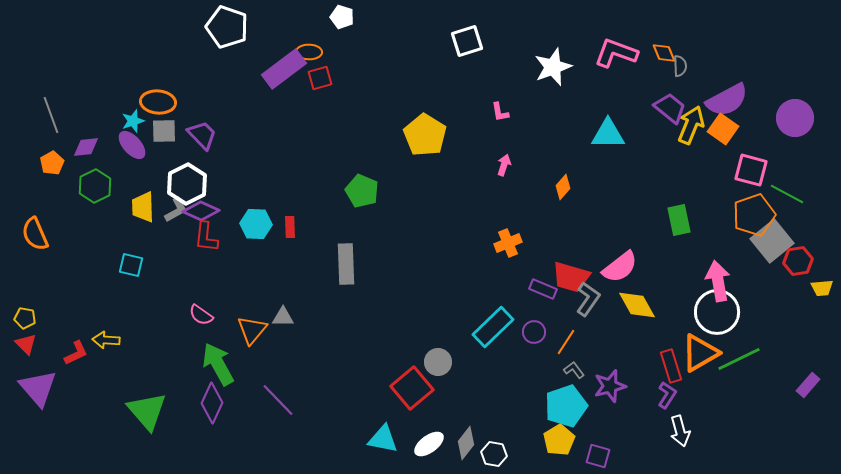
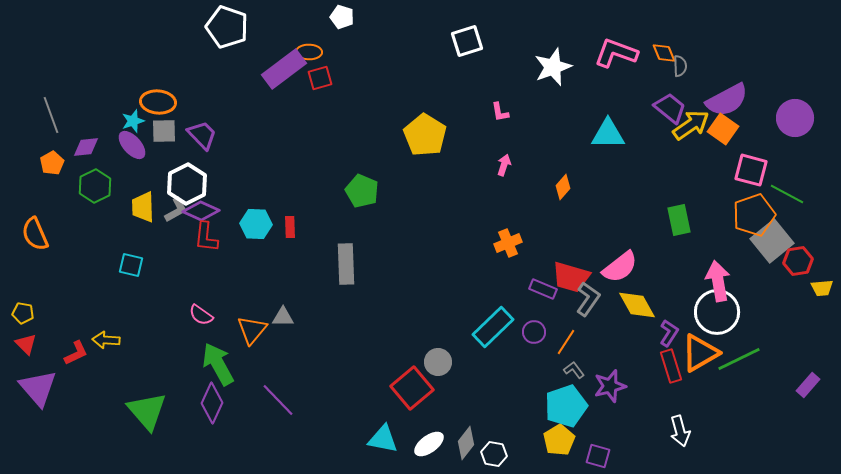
yellow arrow at (691, 125): rotated 33 degrees clockwise
yellow pentagon at (25, 318): moved 2 px left, 5 px up
purple L-shape at (667, 395): moved 2 px right, 62 px up
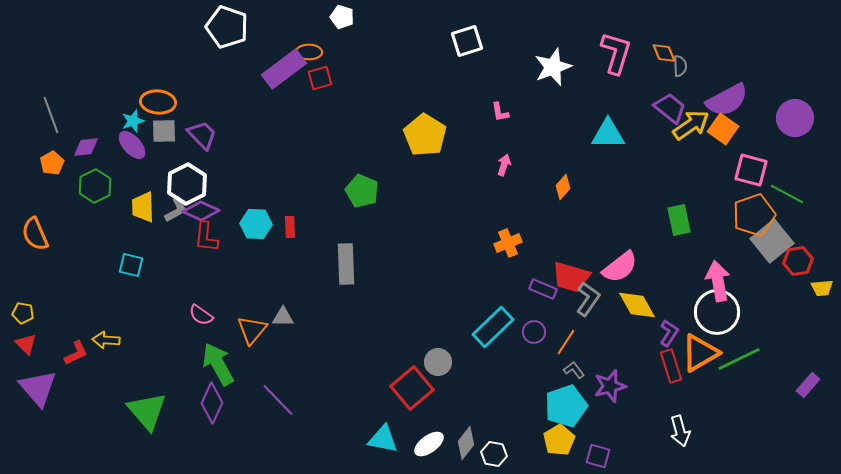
pink L-shape at (616, 53): rotated 87 degrees clockwise
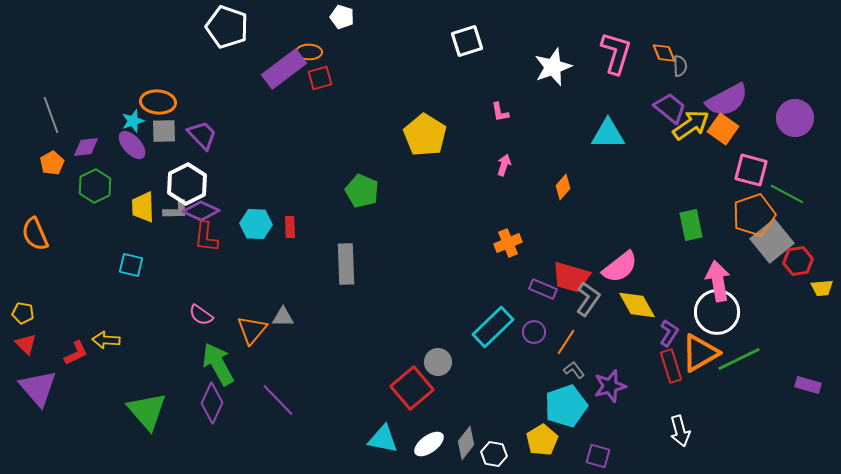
gray L-shape at (176, 210): rotated 28 degrees clockwise
green rectangle at (679, 220): moved 12 px right, 5 px down
purple rectangle at (808, 385): rotated 65 degrees clockwise
yellow pentagon at (559, 440): moved 17 px left
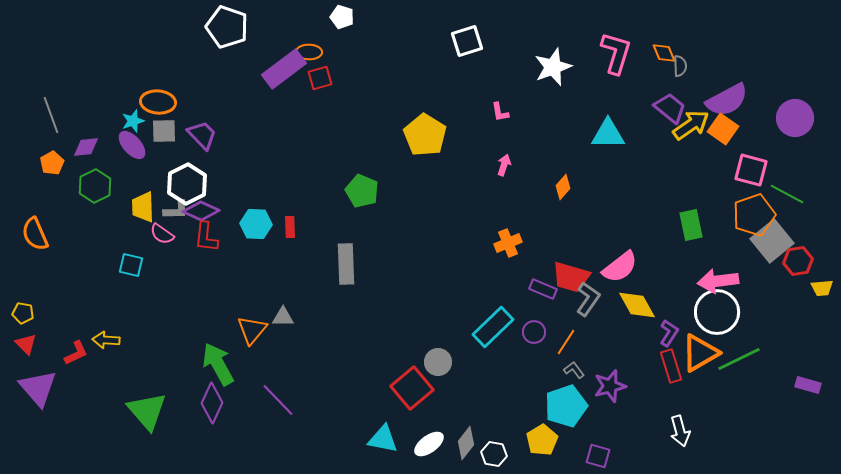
pink arrow at (718, 281): rotated 87 degrees counterclockwise
pink semicircle at (201, 315): moved 39 px left, 81 px up
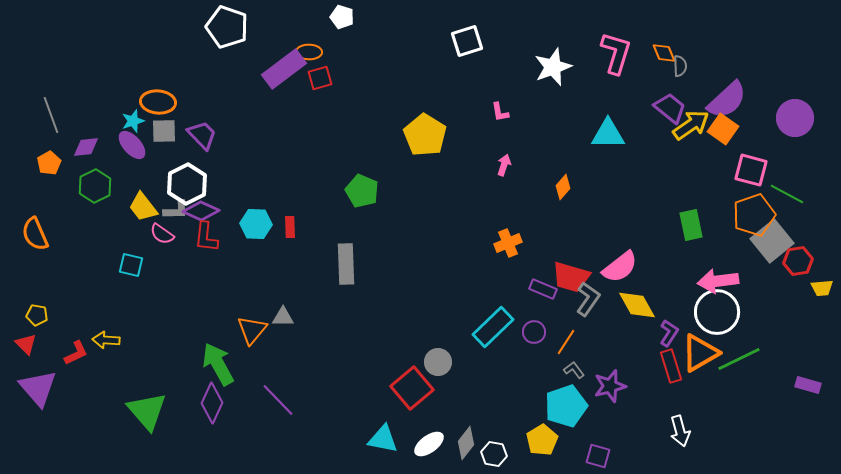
purple semicircle at (727, 100): rotated 15 degrees counterclockwise
orange pentagon at (52, 163): moved 3 px left
yellow trapezoid at (143, 207): rotated 36 degrees counterclockwise
yellow pentagon at (23, 313): moved 14 px right, 2 px down
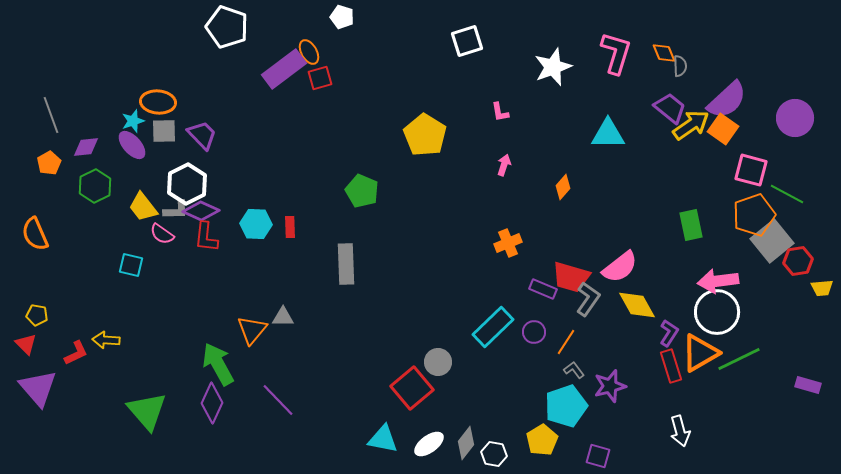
orange ellipse at (309, 52): rotated 60 degrees clockwise
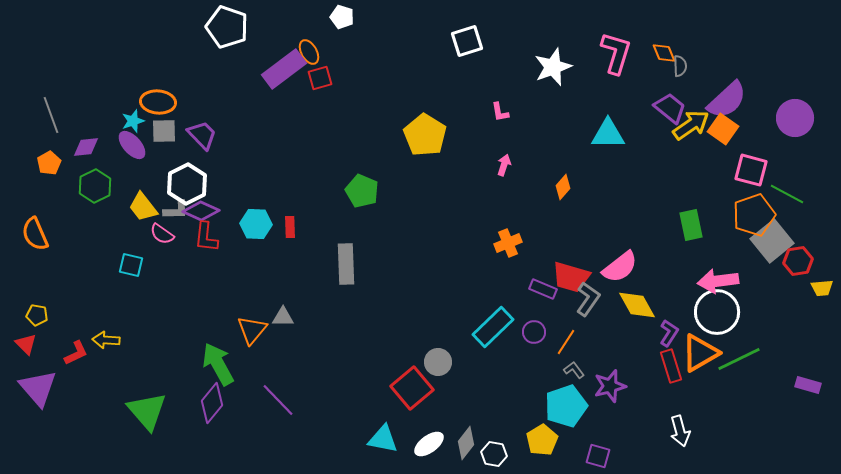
purple diamond at (212, 403): rotated 15 degrees clockwise
